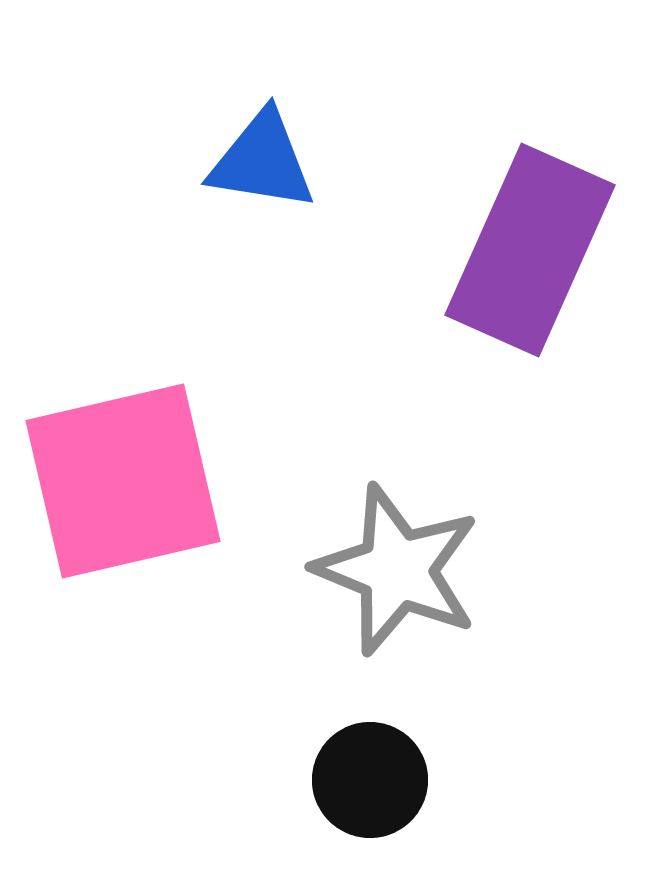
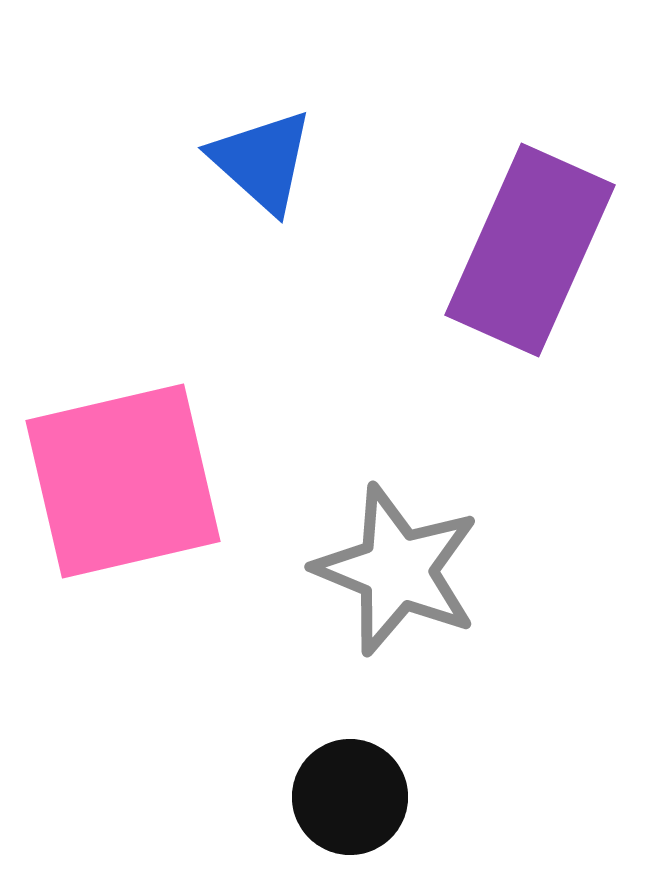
blue triangle: rotated 33 degrees clockwise
black circle: moved 20 px left, 17 px down
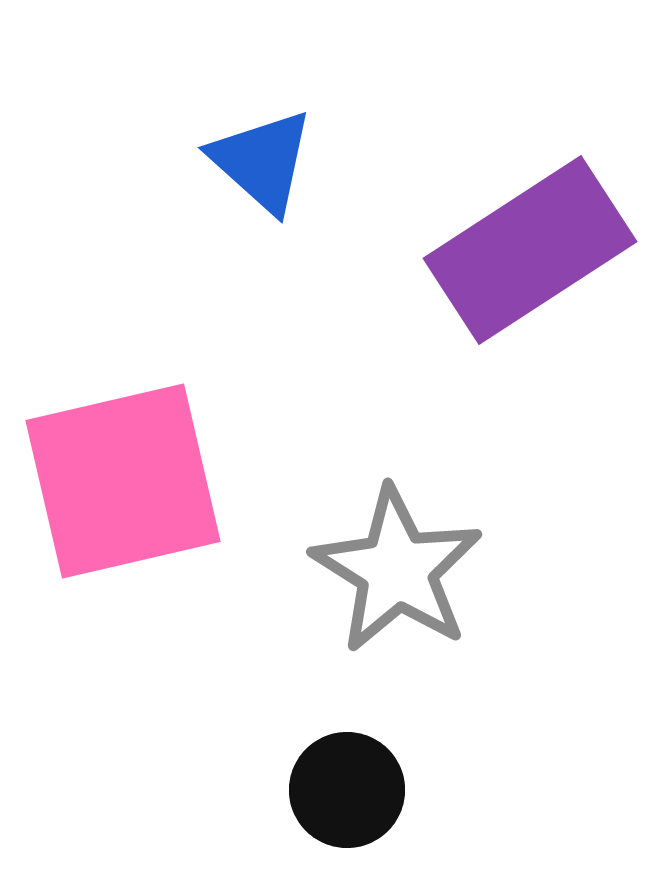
purple rectangle: rotated 33 degrees clockwise
gray star: rotated 10 degrees clockwise
black circle: moved 3 px left, 7 px up
